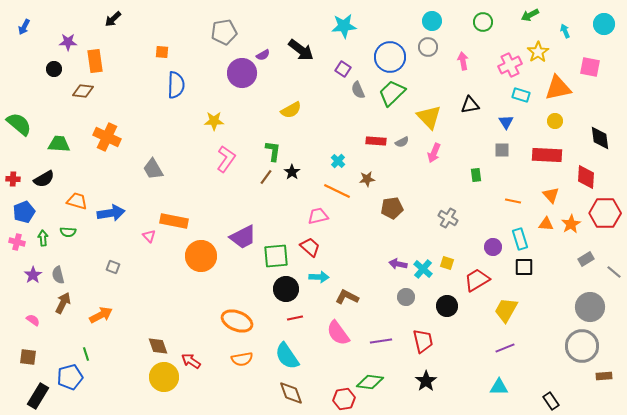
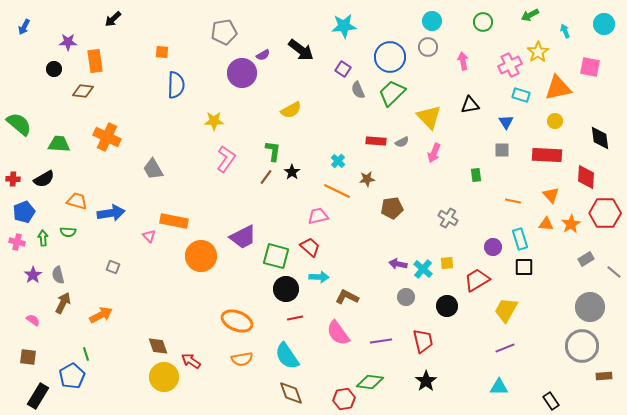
green square at (276, 256): rotated 20 degrees clockwise
yellow square at (447, 263): rotated 24 degrees counterclockwise
blue pentagon at (70, 377): moved 2 px right, 1 px up; rotated 15 degrees counterclockwise
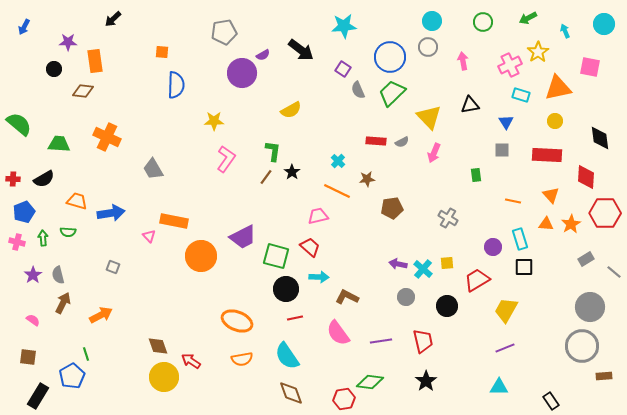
green arrow at (530, 15): moved 2 px left, 3 px down
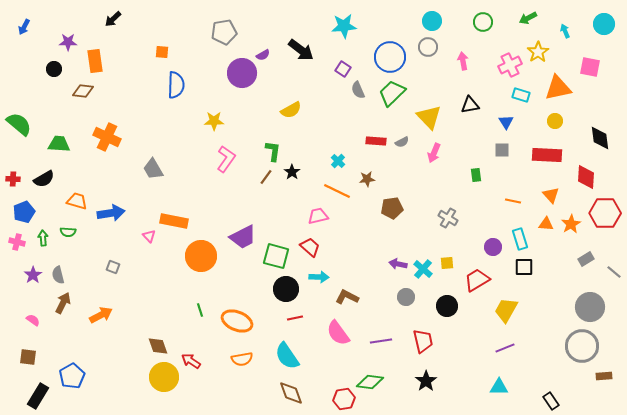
green line at (86, 354): moved 114 px right, 44 px up
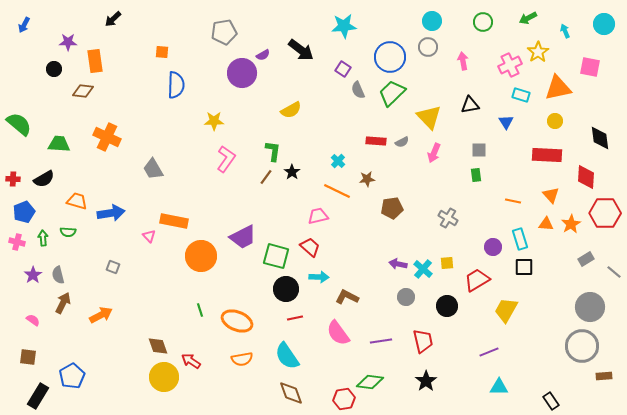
blue arrow at (24, 27): moved 2 px up
gray square at (502, 150): moved 23 px left
purple line at (505, 348): moved 16 px left, 4 px down
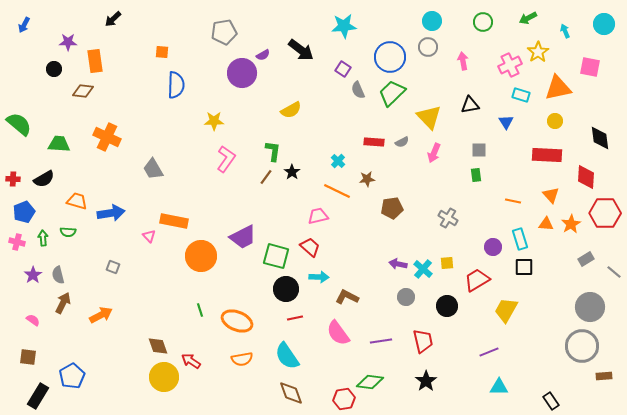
red rectangle at (376, 141): moved 2 px left, 1 px down
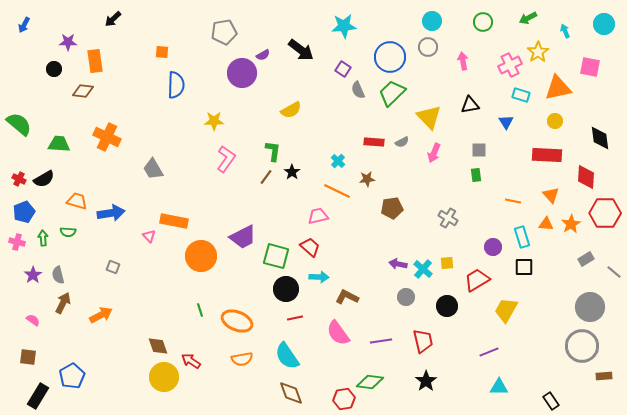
red cross at (13, 179): moved 6 px right; rotated 24 degrees clockwise
cyan rectangle at (520, 239): moved 2 px right, 2 px up
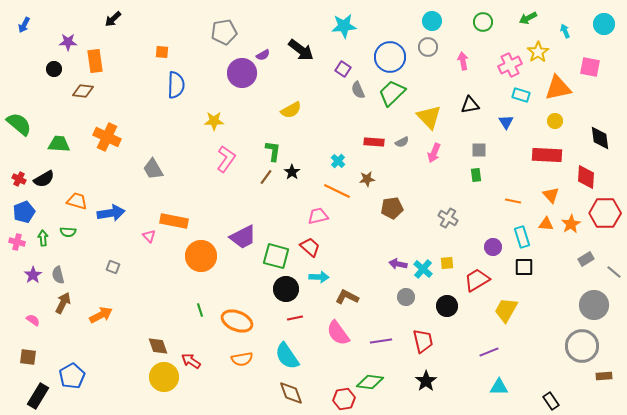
gray circle at (590, 307): moved 4 px right, 2 px up
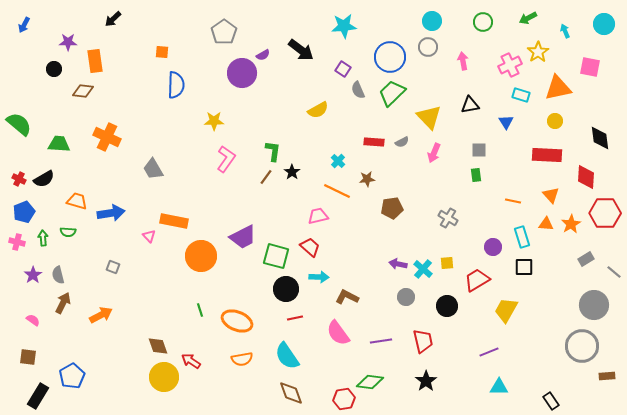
gray pentagon at (224, 32): rotated 25 degrees counterclockwise
yellow semicircle at (291, 110): moved 27 px right
brown rectangle at (604, 376): moved 3 px right
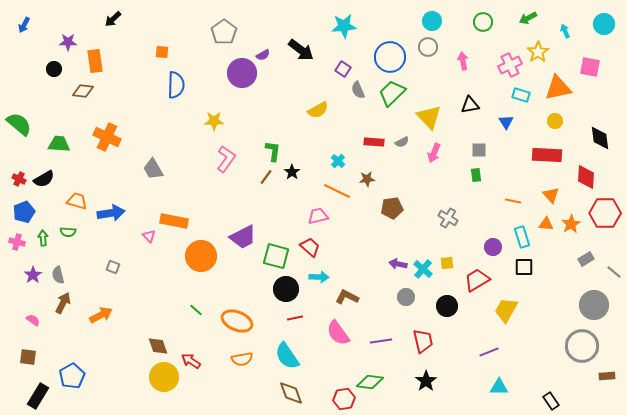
green line at (200, 310): moved 4 px left; rotated 32 degrees counterclockwise
